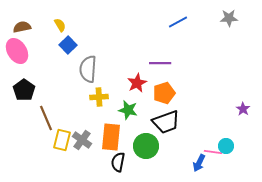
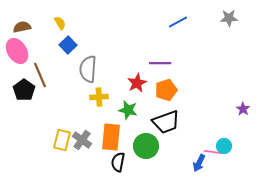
yellow semicircle: moved 2 px up
orange pentagon: moved 2 px right, 3 px up
brown line: moved 6 px left, 43 px up
cyan circle: moved 2 px left
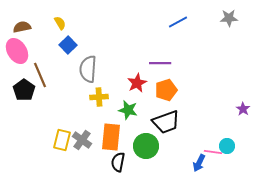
cyan circle: moved 3 px right
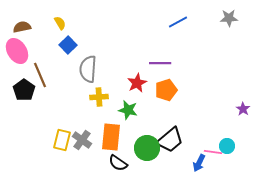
black trapezoid: moved 4 px right, 18 px down; rotated 20 degrees counterclockwise
green circle: moved 1 px right, 2 px down
black semicircle: moved 1 px down; rotated 66 degrees counterclockwise
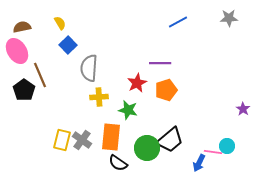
gray semicircle: moved 1 px right, 1 px up
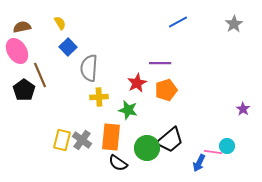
gray star: moved 5 px right, 6 px down; rotated 30 degrees counterclockwise
blue square: moved 2 px down
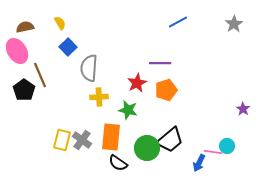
brown semicircle: moved 3 px right
